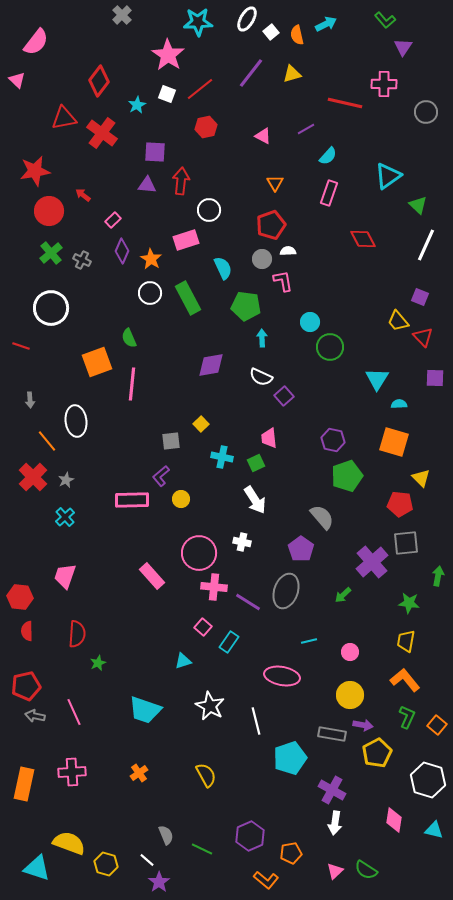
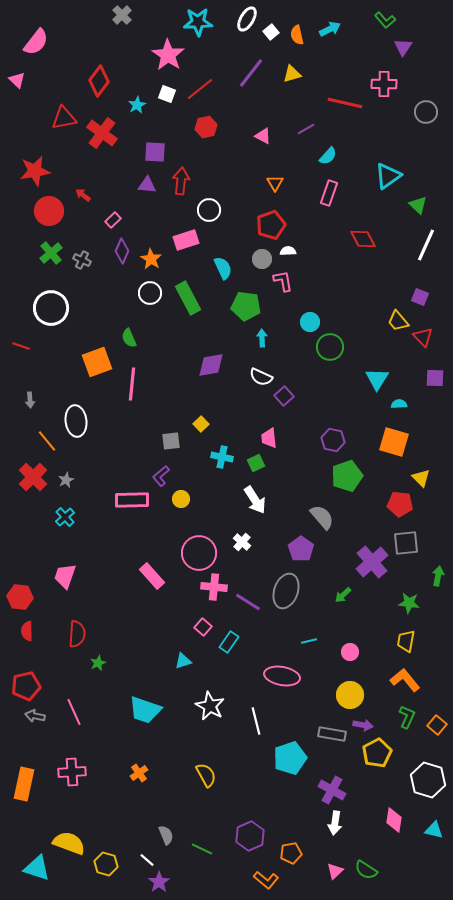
cyan arrow at (326, 24): moved 4 px right, 5 px down
white cross at (242, 542): rotated 30 degrees clockwise
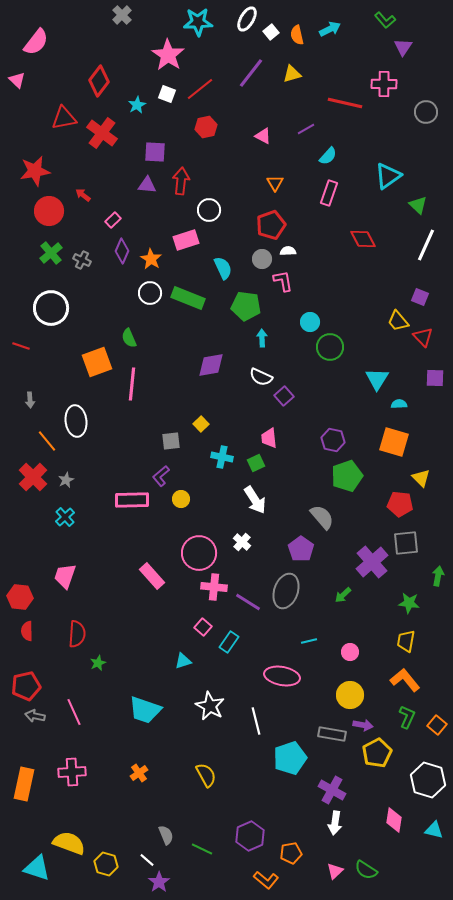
green rectangle at (188, 298): rotated 40 degrees counterclockwise
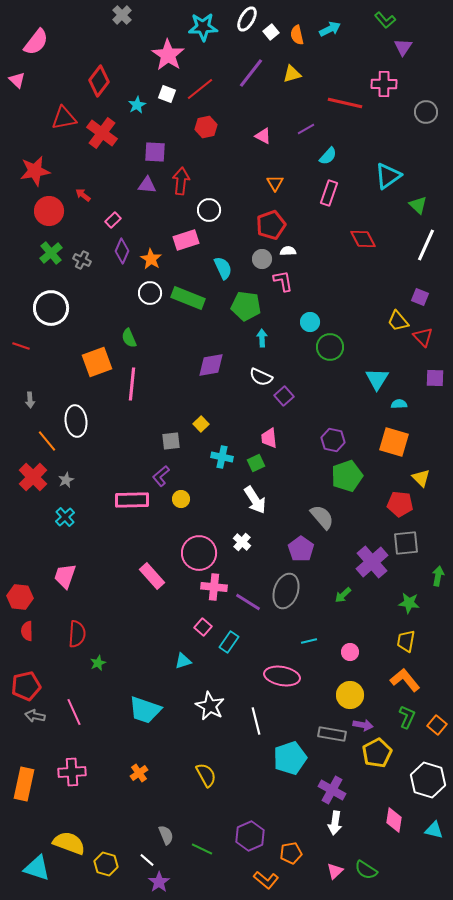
cyan star at (198, 22): moved 5 px right, 5 px down
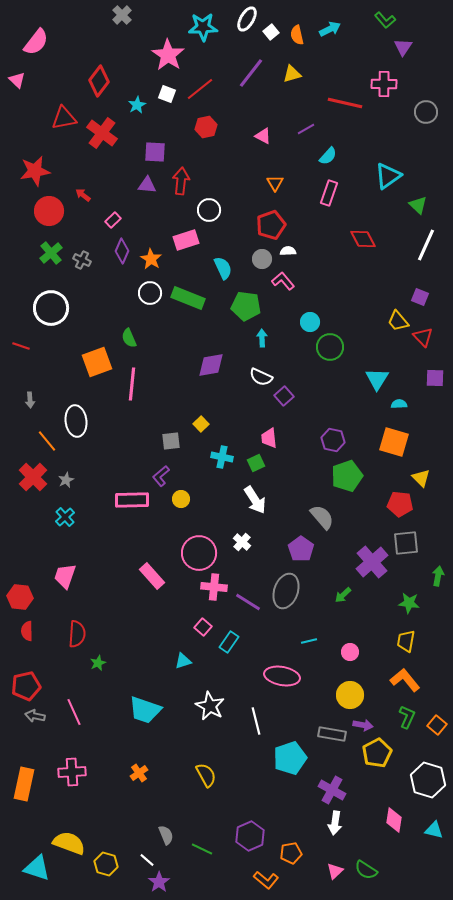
pink L-shape at (283, 281): rotated 30 degrees counterclockwise
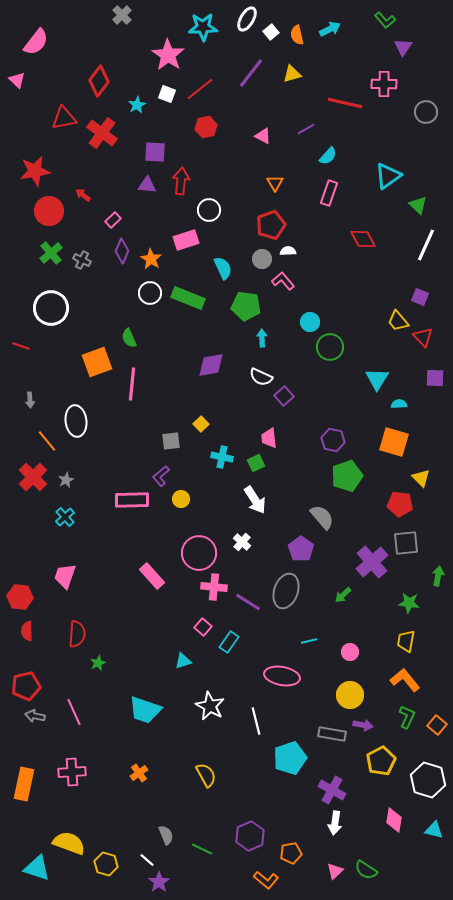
yellow pentagon at (377, 753): moved 4 px right, 8 px down
